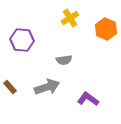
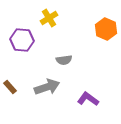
yellow cross: moved 21 px left
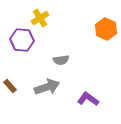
yellow cross: moved 9 px left
gray semicircle: moved 3 px left
brown rectangle: moved 1 px up
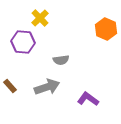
yellow cross: rotated 12 degrees counterclockwise
purple hexagon: moved 1 px right, 2 px down
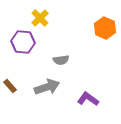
orange hexagon: moved 1 px left, 1 px up
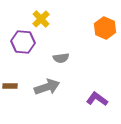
yellow cross: moved 1 px right, 1 px down
gray semicircle: moved 2 px up
brown rectangle: rotated 48 degrees counterclockwise
purple L-shape: moved 9 px right
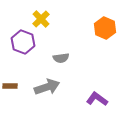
purple hexagon: rotated 15 degrees clockwise
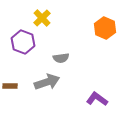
yellow cross: moved 1 px right, 1 px up
gray arrow: moved 5 px up
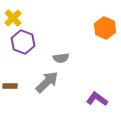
yellow cross: moved 29 px left
gray arrow: rotated 25 degrees counterclockwise
